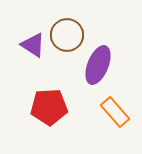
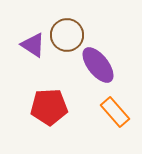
purple ellipse: rotated 60 degrees counterclockwise
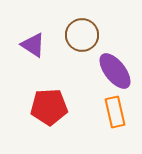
brown circle: moved 15 px right
purple ellipse: moved 17 px right, 6 px down
orange rectangle: rotated 28 degrees clockwise
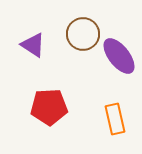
brown circle: moved 1 px right, 1 px up
purple ellipse: moved 4 px right, 15 px up
orange rectangle: moved 7 px down
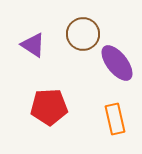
purple ellipse: moved 2 px left, 7 px down
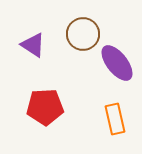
red pentagon: moved 4 px left
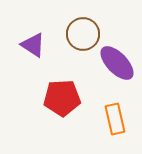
purple ellipse: rotated 6 degrees counterclockwise
red pentagon: moved 17 px right, 9 px up
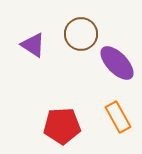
brown circle: moved 2 px left
red pentagon: moved 28 px down
orange rectangle: moved 3 px right, 2 px up; rotated 16 degrees counterclockwise
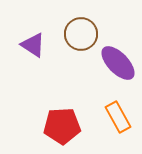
purple ellipse: moved 1 px right
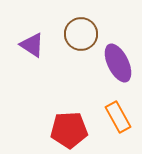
purple triangle: moved 1 px left
purple ellipse: rotated 18 degrees clockwise
red pentagon: moved 7 px right, 4 px down
